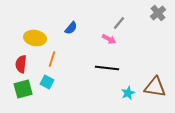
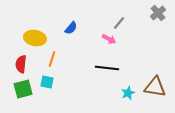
cyan square: rotated 16 degrees counterclockwise
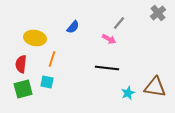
blue semicircle: moved 2 px right, 1 px up
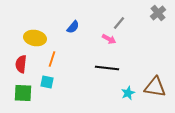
green square: moved 4 px down; rotated 18 degrees clockwise
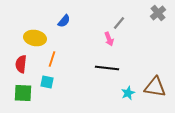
blue semicircle: moved 9 px left, 6 px up
pink arrow: rotated 40 degrees clockwise
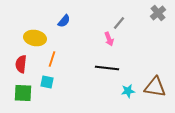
cyan star: moved 2 px up; rotated 16 degrees clockwise
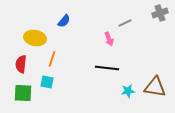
gray cross: moved 2 px right; rotated 21 degrees clockwise
gray line: moved 6 px right; rotated 24 degrees clockwise
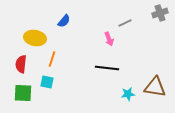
cyan star: moved 3 px down
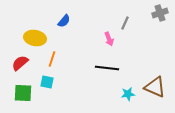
gray line: rotated 40 degrees counterclockwise
red semicircle: moved 1 px left, 1 px up; rotated 42 degrees clockwise
brown triangle: rotated 15 degrees clockwise
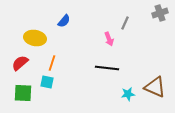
orange line: moved 4 px down
